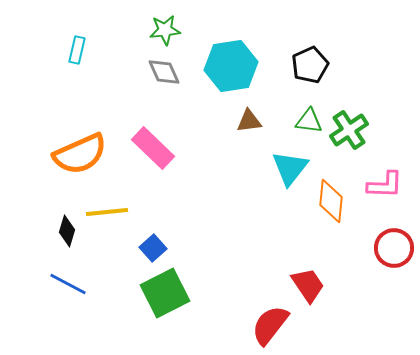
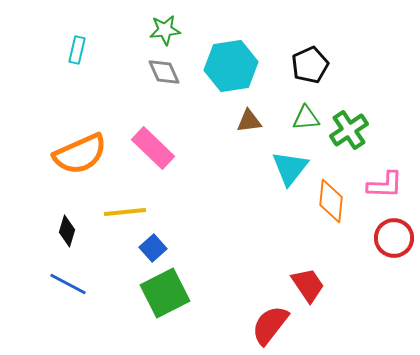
green triangle: moved 3 px left, 3 px up; rotated 12 degrees counterclockwise
yellow line: moved 18 px right
red circle: moved 10 px up
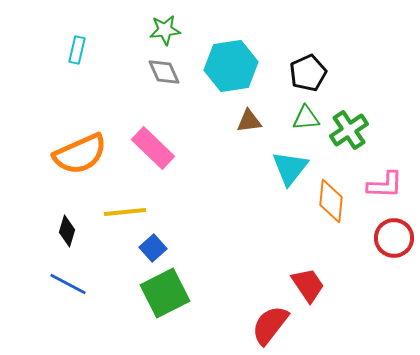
black pentagon: moved 2 px left, 8 px down
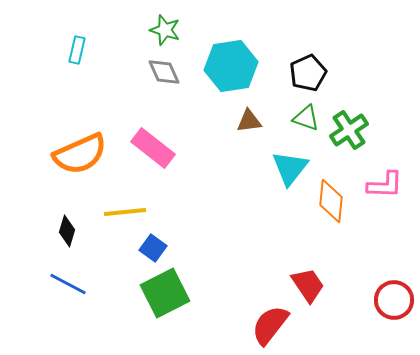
green star: rotated 24 degrees clockwise
green triangle: rotated 24 degrees clockwise
pink rectangle: rotated 6 degrees counterclockwise
red circle: moved 62 px down
blue square: rotated 12 degrees counterclockwise
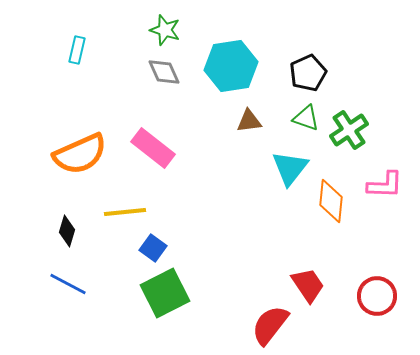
red circle: moved 17 px left, 4 px up
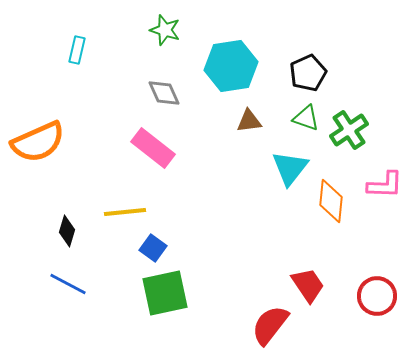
gray diamond: moved 21 px down
orange semicircle: moved 42 px left, 12 px up
green square: rotated 15 degrees clockwise
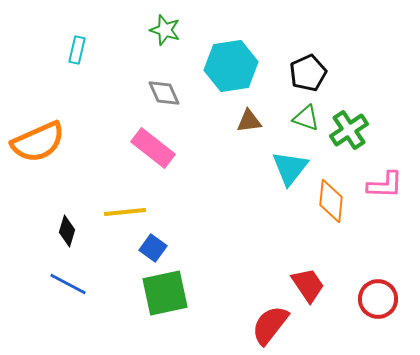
red circle: moved 1 px right, 3 px down
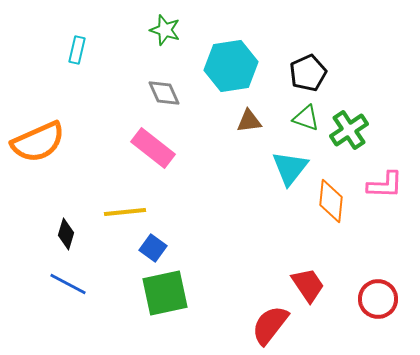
black diamond: moved 1 px left, 3 px down
